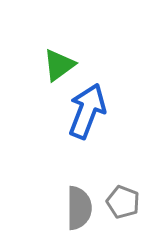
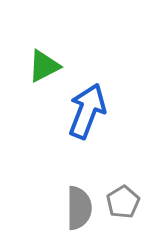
green triangle: moved 15 px left, 1 px down; rotated 9 degrees clockwise
gray pentagon: rotated 20 degrees clockwise
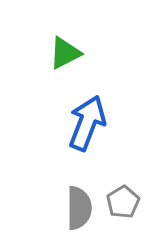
green triangle: moved 21 px right, 13 px up
blue arrow: moved 12 px down
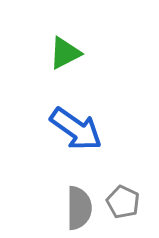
blue arrow: moved 11 px left, 6 px down; rotated 104 degrees clockwise
gray pentagon: rotated 16 degrees counterclockwise
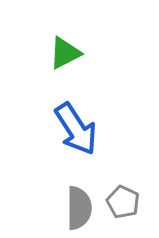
blue arrow: rotated 22 degrees clockwise
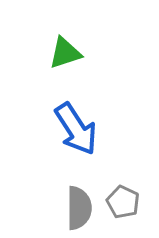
green triangle: rotated 9 degrees clockwise
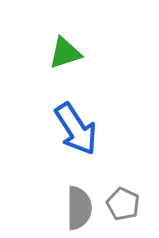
gray pentagon: moved 2 px down
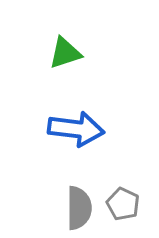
blue arrow: rotated 50 degrees counterclockwise
